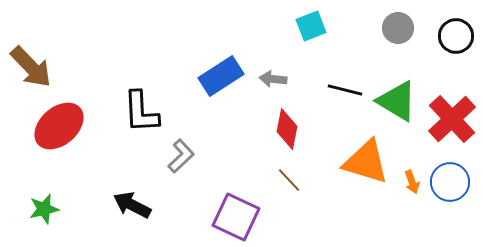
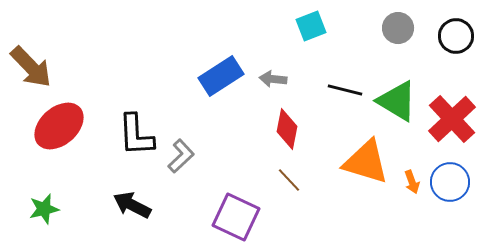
black L-shape: moved 5 px left, 23 px down
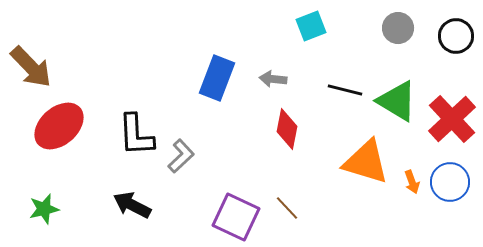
blue rectangle: moved 4 px left, 2 px down; rotated 36 degrees counterclockwise
brown line: moved 2 px left, 28 px down
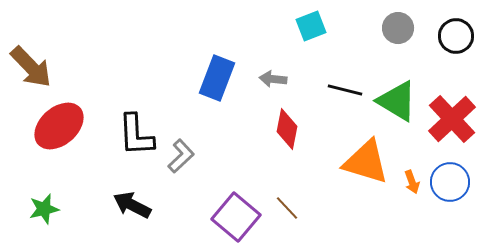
purple square: rotated 15 degrees clockwise
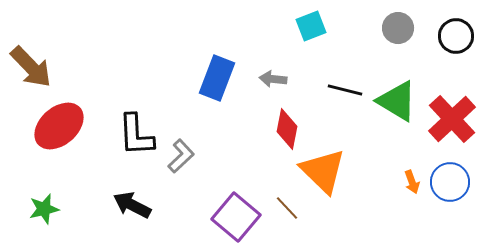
orange triangle: moved 43 px left, 9 px down; rotated 27 degrees clockwise
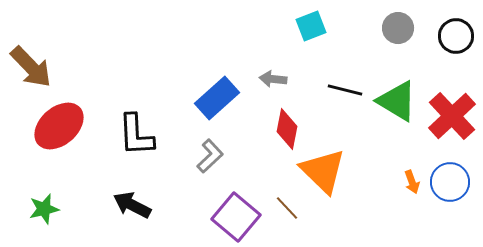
blue rectangle: moved 20 px down; rotated 27 degrees clockwise
red cross: moved 3 px up
gray L-shape: moved 29 px right
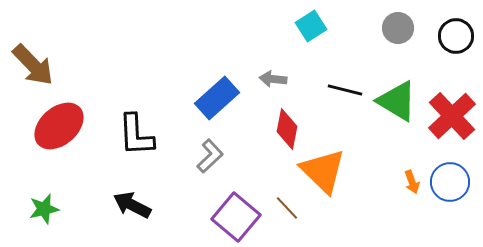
cyan square: rotated 12 degrees counterclockwise
brown arrow: moved 2 px right, 2 px up
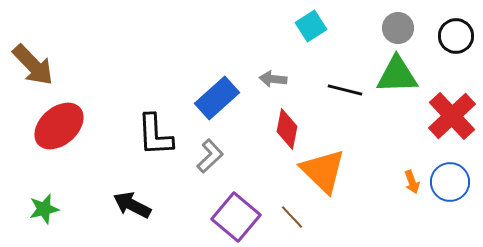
green triangle: moved 26 px up; rotated 33 degrees counterclockwise
black L-shape: moved 19 px right
brown line: moved 5 px right, 9 px down
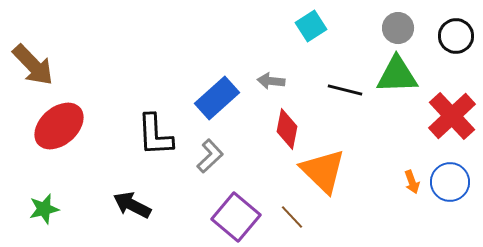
gray arrow: moved 2 px left, 2 px down
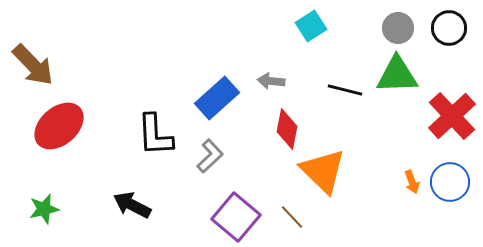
black circle: moved 7 px left, 8 px up
